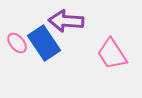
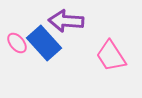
blue rectangle: rotated 8 degrees counterclockwise
pink trapezoid: moved 1 px left, 2 px down
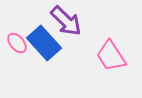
purple arrow: rotated 140 degrees counterclockwise
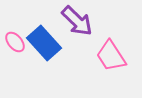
purple arrow: moved 11 px right
pink ellipse: moved 2 px left, 1 px up
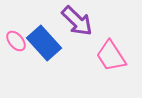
pink ellipse: moved 1 px right, 1 px up
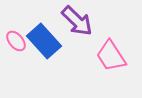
blue rectangle: moved 2 px up
